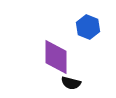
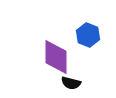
blue hexagon: moved 8 px down
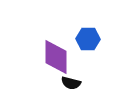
blue hexagon: moved 4 px down; rotated 20 degrees counterclockwise
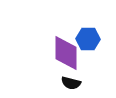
purple diamond: moved 10 px right, 4 px up
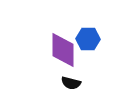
purple diamond: moved 3 px left, 3 px up
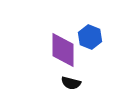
blue hexagon: moved 2 px right, 2 px up; rotated 20 degrees clockwise
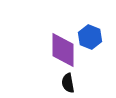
black semicircle: moved 3 px left; rotated 66 degrees clockwise
